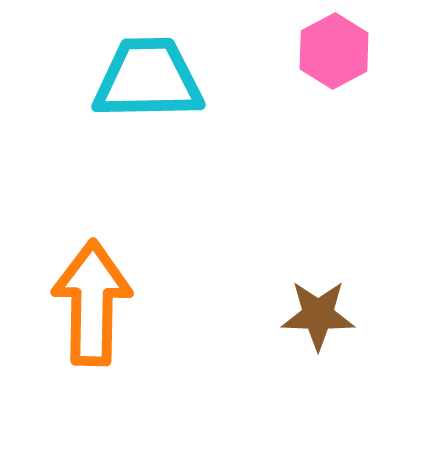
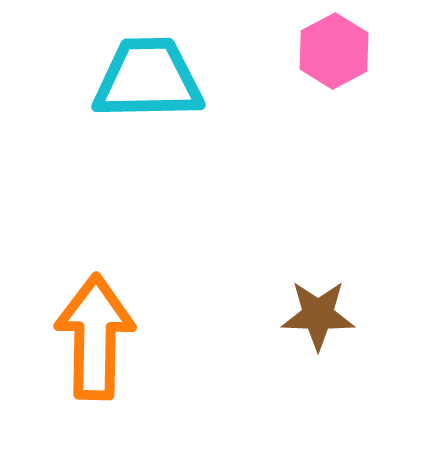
orange arrow: moved 3 px right, 34 px down
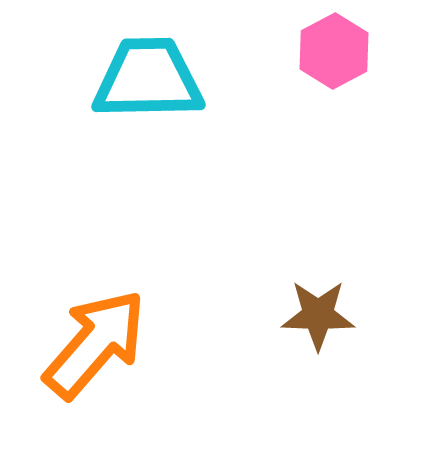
orange arrow: moved 7 px down; rotated 40 degrees clockwise
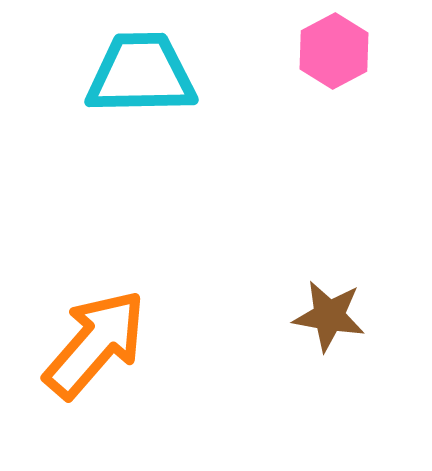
cyan trapezoid: moved 7 px left, 5 px up
brown star: moved 11 px right, 1 px down; rotated 8 degrees clockwise
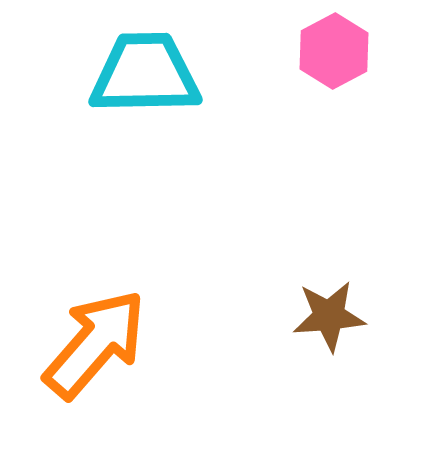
cyan trapezoid: moved 4 px right
brown star: rotated 14 degrees counterclockwise
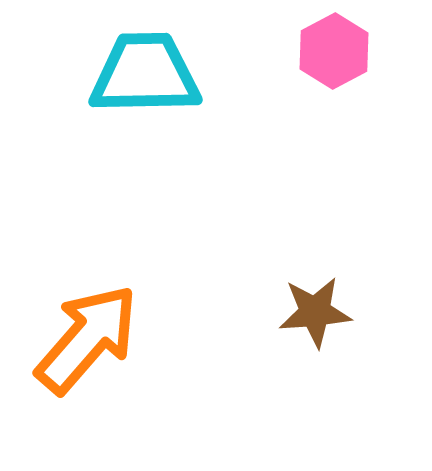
brown star: moved 14 px left, 4 px up
orange arrow: moved 8 px left, 5 px up
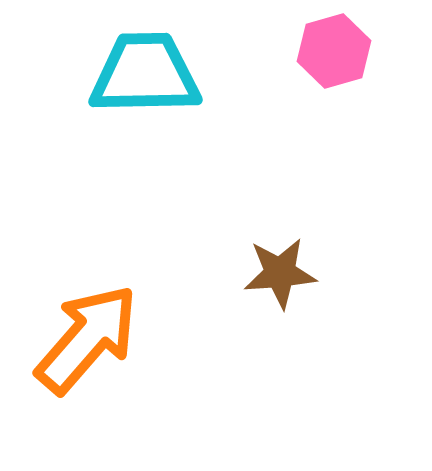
pink hexagon: rotated 12 degrees clockwise
brown star: moved 35 px left, 39 px up
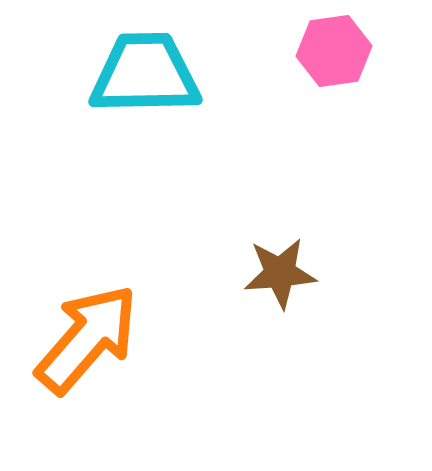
pink hexagon: rotated 8 degrees clockwise
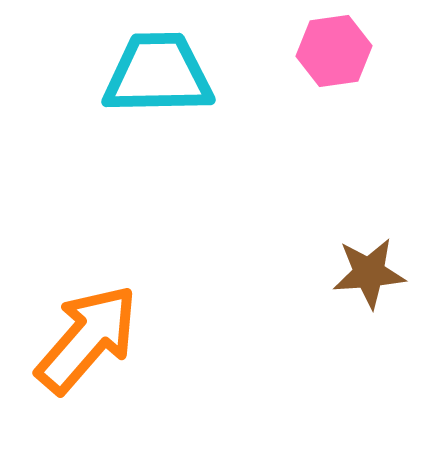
cyan trapezoid: moved 13 px right
brown star: moved 89 px right
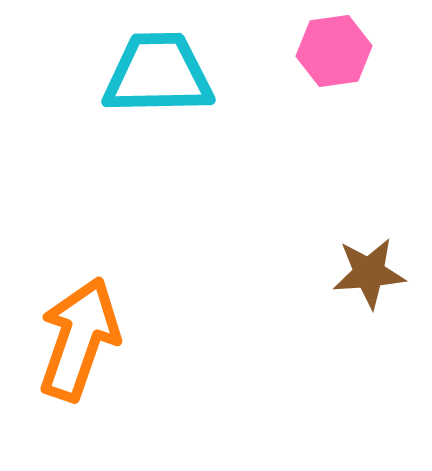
orange arrow: moved 8 px left; rotated 22 degrees counterclockwise
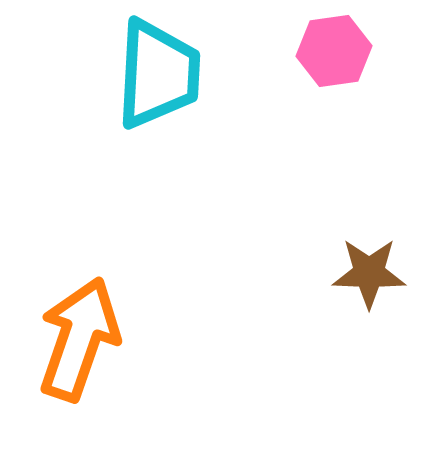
cyan trapezoid: rotated 94 degrees clockwise
brown star: rotated 6 degrees clockwise
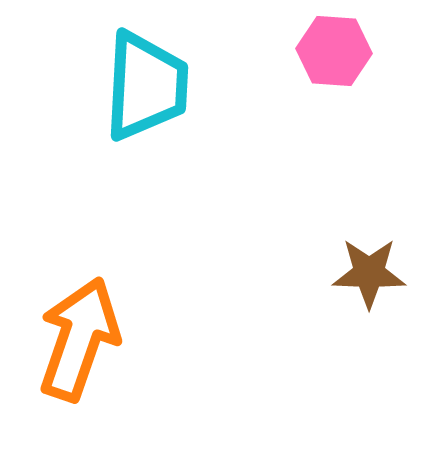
pink hexagon: rotated 12 degrees clockwise
cyan trapezoid: moved 12 px left, 12 px down
